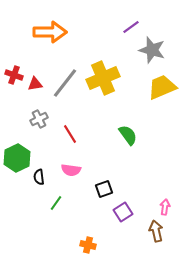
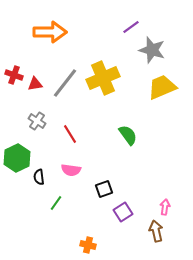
gray cross: moved 2 px left, 2 px down; rotated 30 degrees counterclockwise
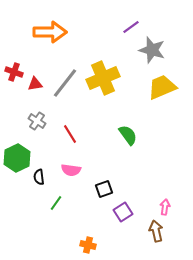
red cross: moved 3 px up
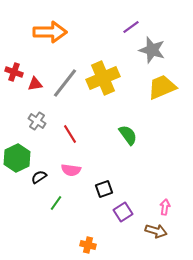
black semicircle: rotated 63 degrees clockwise
brown arrow: rotated 120 degrees clockwise
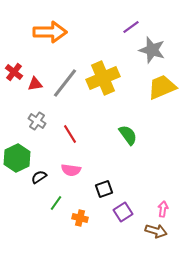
red cross: rotated 18 degrees clockwise
pink arrow: moved 2 px left, 2 px down
orange cross: moved 8 px left, 27 px up
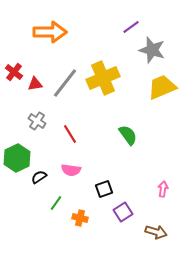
pink arrow: moved 20 px up
brown arrow: moved 1 px down
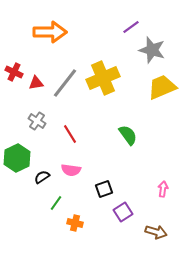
red cross: rotated 12 degrees counterclockwise
red triangle: moved 1 px right, 1 px up
black semicircle: moved 3 px right
orange cross: moved 5 px left, 5 px down
